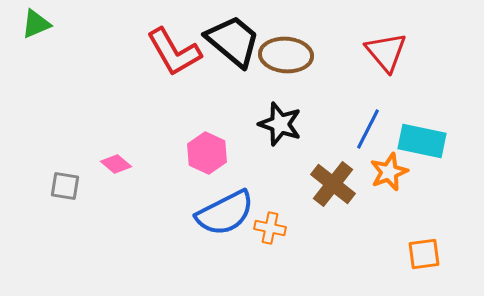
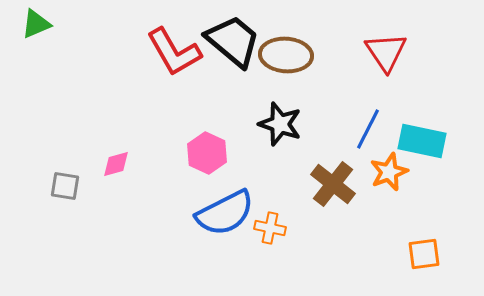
red triangle: rotated 6 degrees clockwise
pink diamond: rotated 56 degrees counterclockwise
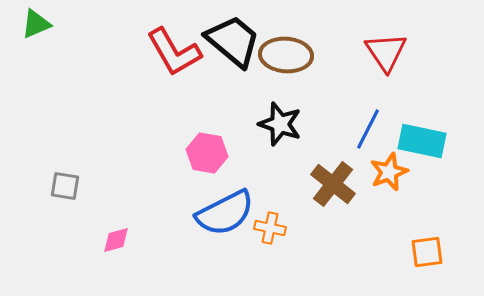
pink hexagon: rotated 15 degrees counterclockwise
pink diamond: moved 76 px down
orange square: moved 3 px right, 2 px up
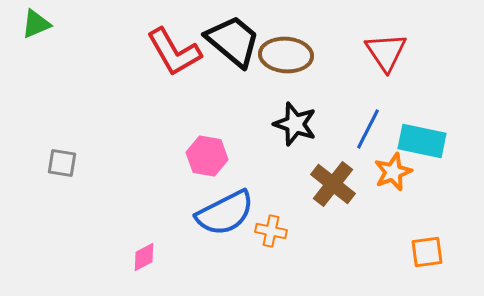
black star: moved 15 px right
pink hexagon: moved 3 px down
orange star: moved 4 px right
gray square: moved 3 px left, 23 px up
orange cross: moved 1 px right, 3 px down
pink diamond: moved 28 px right, 17 px down; rotated 12 degrees counterclockwise
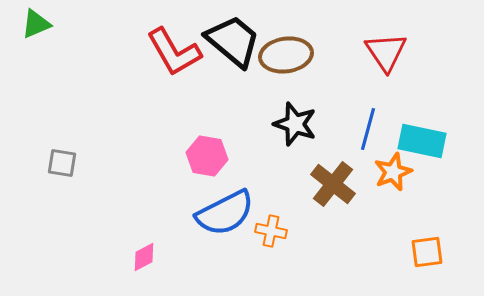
brown ellipse: rotated 12 degrees counterclockwise
blue line: rotated 12 degrees counterclockwise
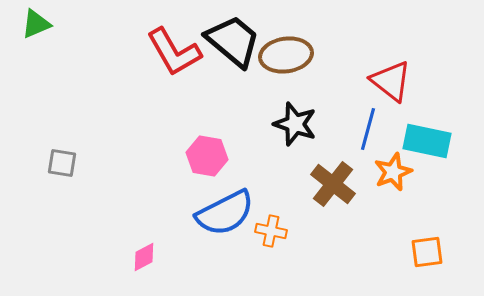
red triangle: moved 5 px right, 29 px down; rotated 18 degrees counterclockwise
cyan rectangle: moved 5 px right
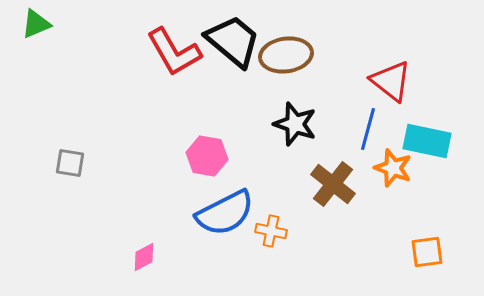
gray square: moved 8 px right
orange star: moved 4 px up; rotated 30 degrees counterclockwise
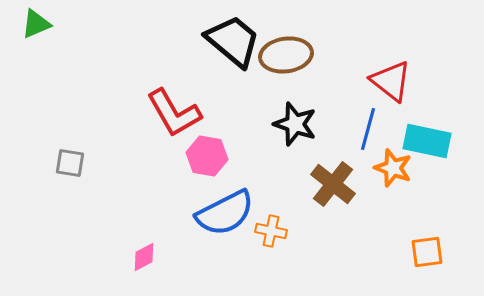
red L-shape: moved 61 px down
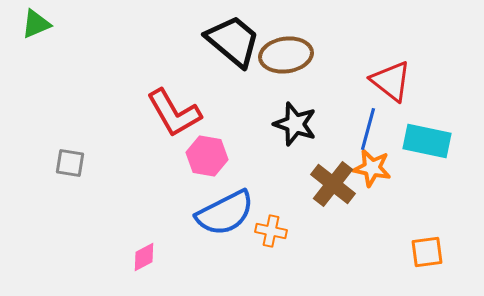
orange star: moved 21 px left; rotated 9 degrees counterclockwise
